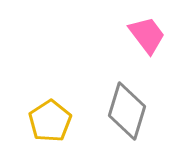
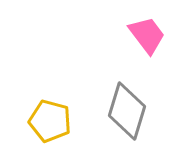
yellow pentagon: rotated 24 degrees counterclockwise
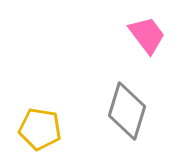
yellow pentagon: moved 10 px left, 8 px down; rotated 6 degrees counterclockwise
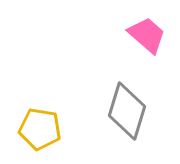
pink trapezoid: rotated 12 degrees counterclockwise
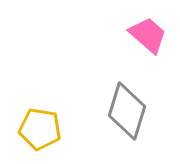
pink trapezoid: moved 1 px right
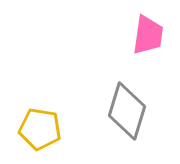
pink trapezoid: rotated 57 degrees clockwise
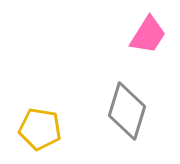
pink trapezoid: rotated 24 degrees clockwise
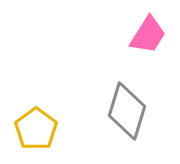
yellow pentagon: moved 4 px left; rotated 27 degrees clockwise
